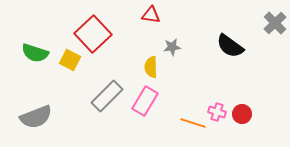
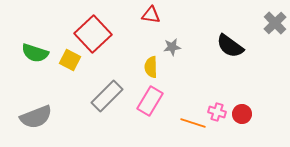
pink rectangle: moved 5 px right
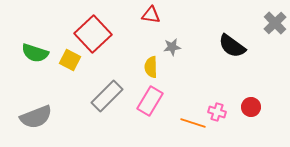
black semicircle: moved 2 px right
red circle: moved 9 px right, 7 px up
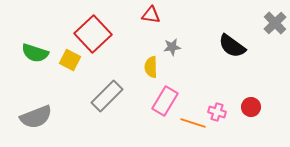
pink rectangle: moved 15 px right
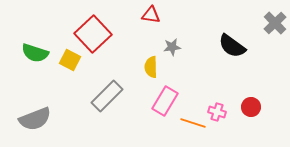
gray semicircle: moved 1 px left, 2 px down
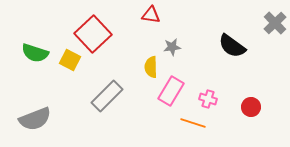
pink rectangle: moved 6 px right, 10 px up
pink cross: moved 9 px left, 13 px up
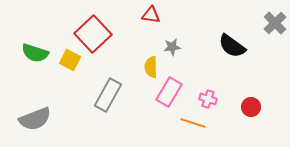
pink rectangle: moved 2 px left, 1 px down
gray rectangle: moved 1 px right, 1 px up; rotated 16 degrees counterclockwise
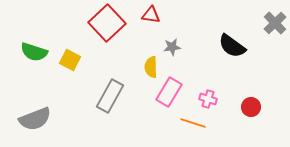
red square: moved 14 px right, 11 px up
green semicircle: moved 1 px left, 1 px up
gray rectangle: moved 2 px right, 1 px down
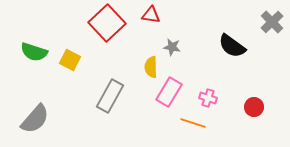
gray cross: moved 3 px left, 1 px up
gray star: rotated 18 degrees clockwise
pink cross: moved 1 px up
red circle: moved 3 px right
gray semicircle: rotated 28 degrees counterclockwise
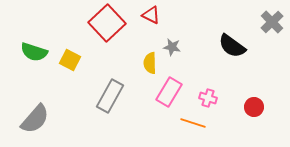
red triangle: rotated 18 degrees clockwise
yellow semicircle: moved 1 px left, 4 px up
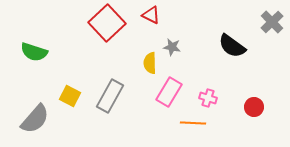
yellow square: moved 36 px down
orange line: rotated 15 degrees counterclockwise
